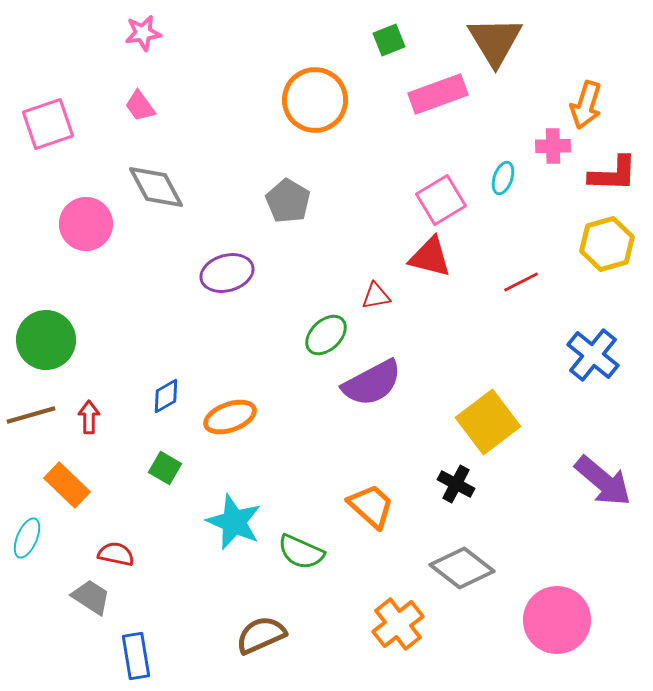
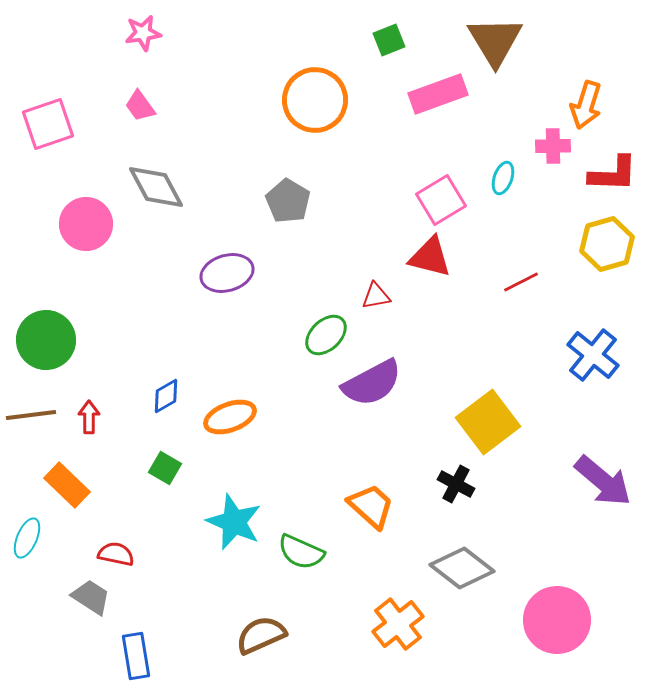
brown line at (31, 415): rotated 9 degrees clockwise
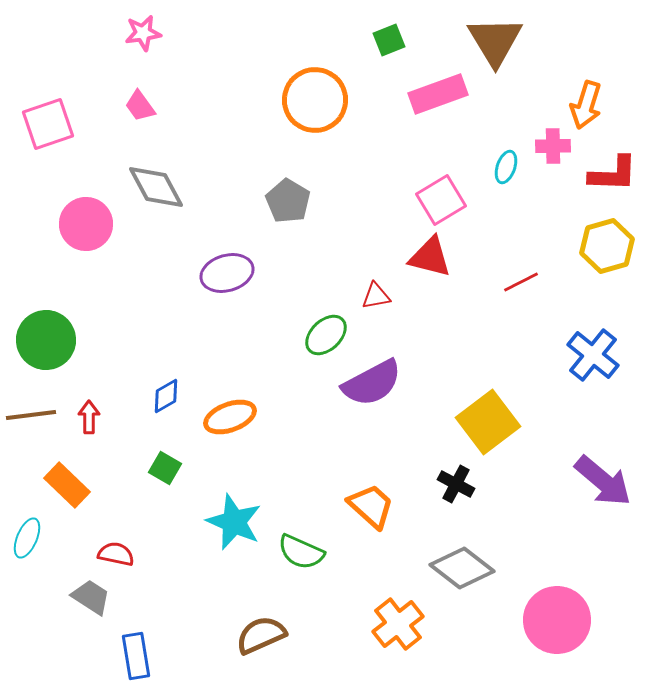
cyan ellipse at (503, 178): moved 3 px right, 11 px up
yellow hexagon at (607, 244): moved 2 px down
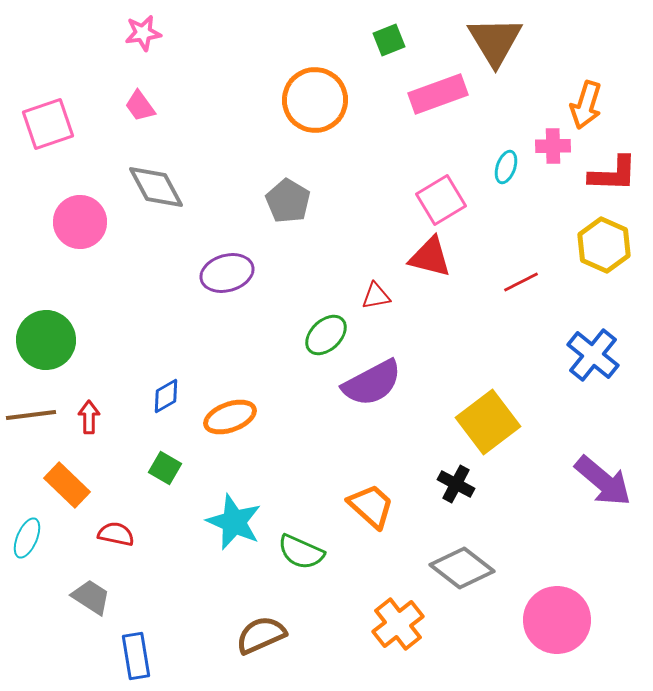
pink circle at (86, 224): moved 6 px left, 2 px up
yellow hexagon at (607, 246): moved 3 px left, 1 px up; rotated 20 degrees counterclockwise
red semicircle at (116, 554): moved 20 px up
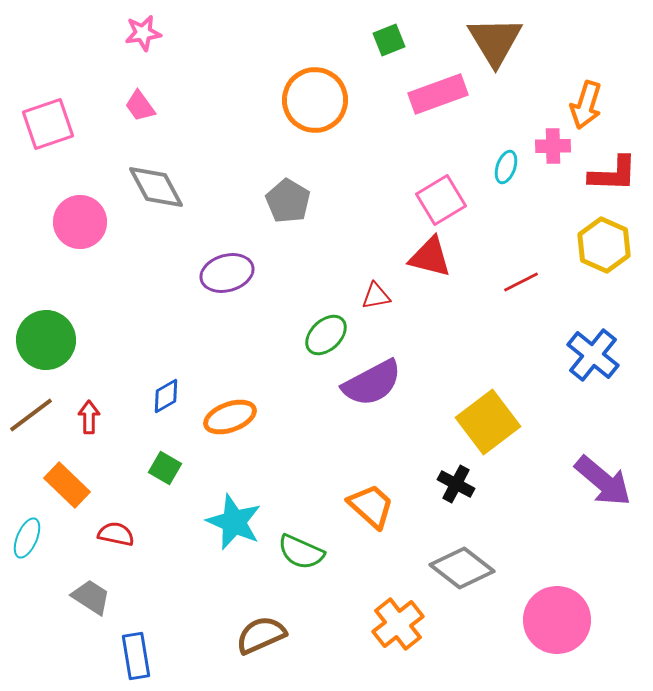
brown line at (31, 415): rotated 30 degrees counterclockwise
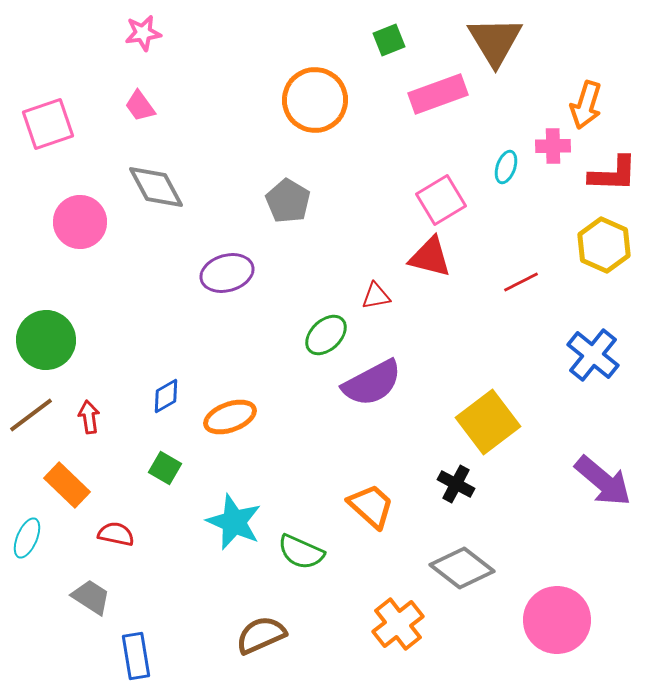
red arrow at (89, 417): rotated 8 degrees counterclockwise
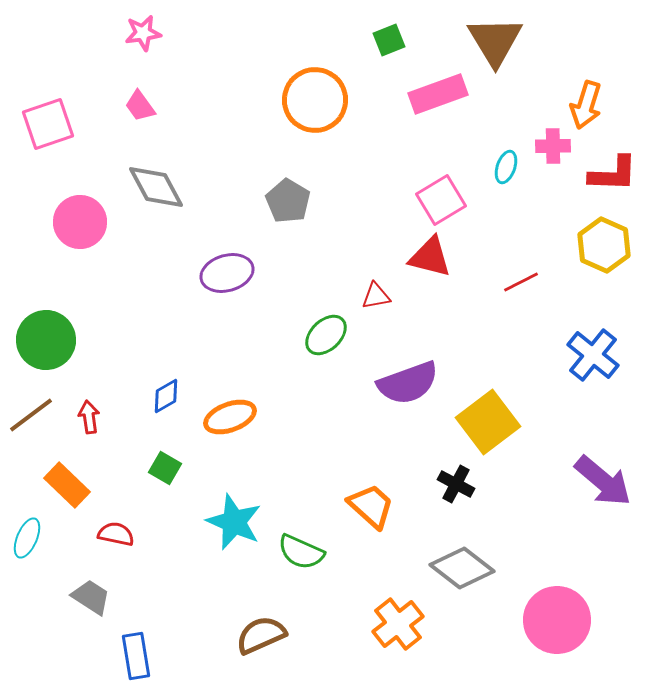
purple semicircle at (372, 383): moved 36 px right; rotated 8 degrees clockwise
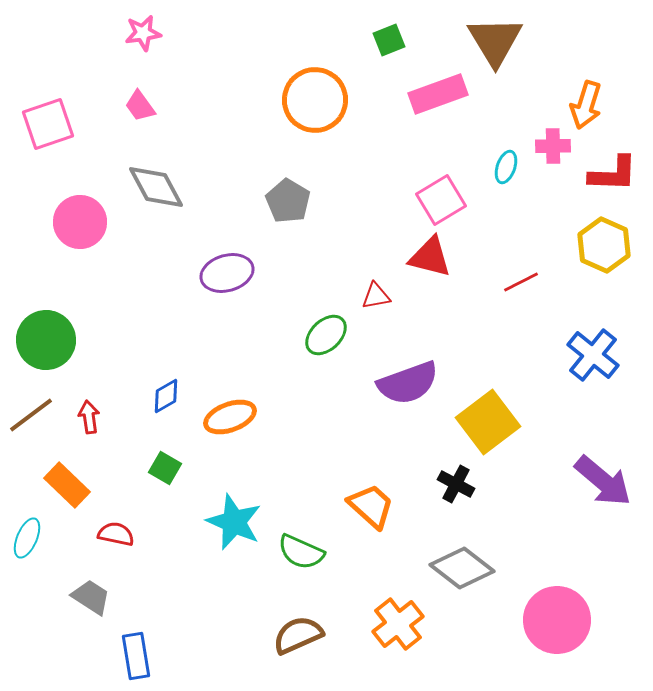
brown semicircle at (261, 635): moved 37 px right
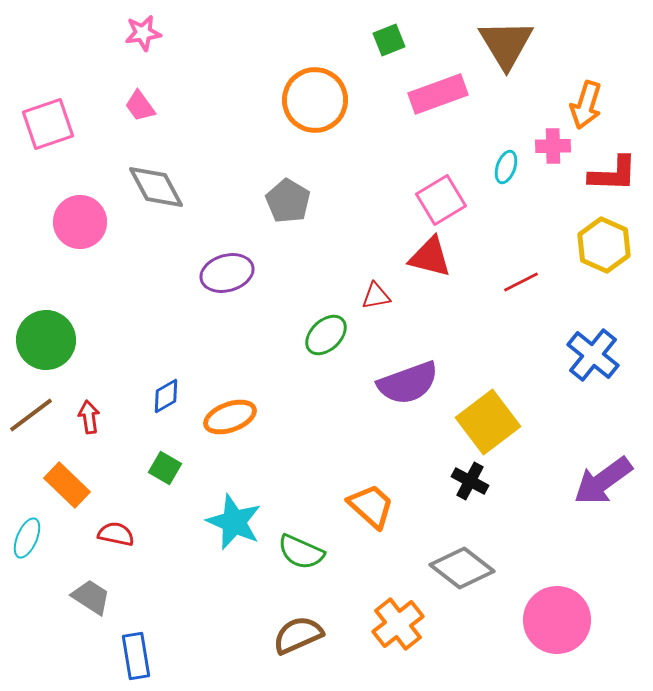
brown triangle at (495, 41): moved 11 px right, 3 px down
purple arrow at (603, 481): rotated 104 degrees clockwise
black cross at (456, 484): moved 14 px right, 3 px up
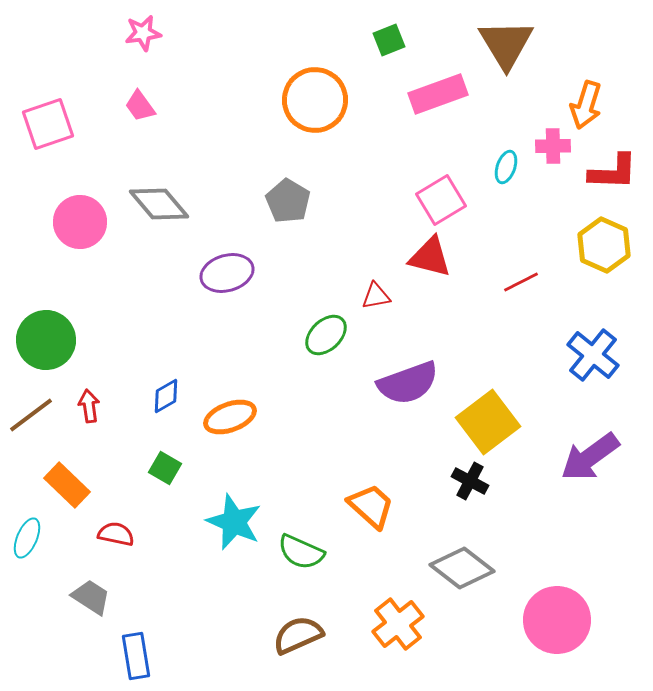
red L-shape at (613, 174): moved 2 px up
gray diamond at (156, 187): moved 3 px right, 17 px down; rotated 12 degrees counterclockwise
red arrow at (89, 417): moved 11 px up
purple arrow at (603, 481): moved 13 px left, 24 px up
